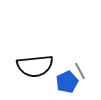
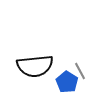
blue pentagon: rotated 15 degrees counterclockwise
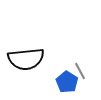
black semicircle: moved 9 px left, 7 px up
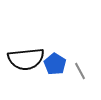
blue pentagon: moved 12 px left, 18 px up
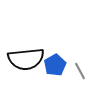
blue pentagon: moved 1 px down; rotated 10 degrees clockwise
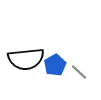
gray line: moved 1 px left, 1 px down; rotated 18 degrees counterclockwise
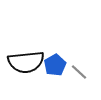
black semicircle: moved 3 px down
